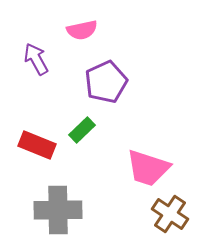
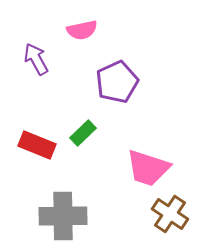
purple pentagon: moved 11 px right
green rectangle: moved 1 px right, 3 px down
gray cross: moved 5 px right, 6 px down
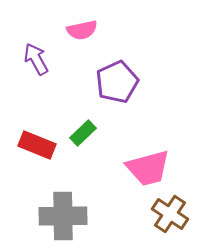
pink trapezoid: rotated 33 degrees counterclockwise
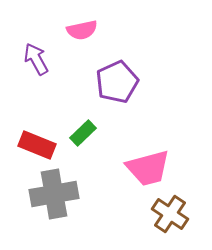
gray cross: moved 9 px left, 22 px up; rotated 9 degrees counterclockwise
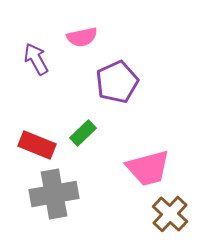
pink semicircle: moved 7 px down
brown cross: rotated 9 degrees clockwise
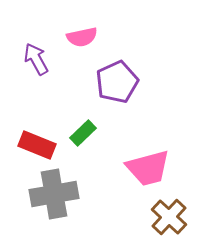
brown cross: moved 1 px left, 3 px down
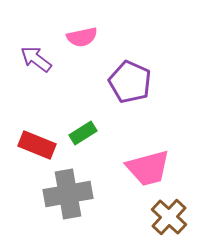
purple arrow: rotated 24 degrees counterclockwise
purple pentagon: moved 13 px right; rotated 24 degrees counterclockwise
green rectangle: rotated 12 degrees clockwise
gray cross: moved 14 px right
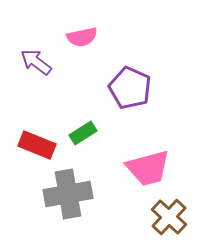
purple arrow: moved 3 px down
purple pentagon: moved 6 px down
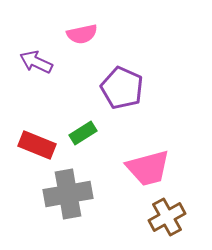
pink semicircle: moved 3 px up
purple arrow: rotated 12 degrees counterclockwise
purple pentagon: moved 8 px left
brown cross: moved 2 px left; rotated 18 degrees clockwise
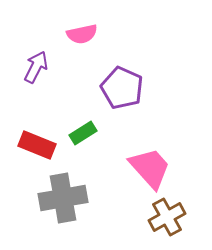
purple arrow: moved 5 px down; rotated 92 degrees clockwise
pink trapezoid: moved 2 px right; rotated 117 degrees counterclockwise
gray cross: moved 5 px left, 4 px down
